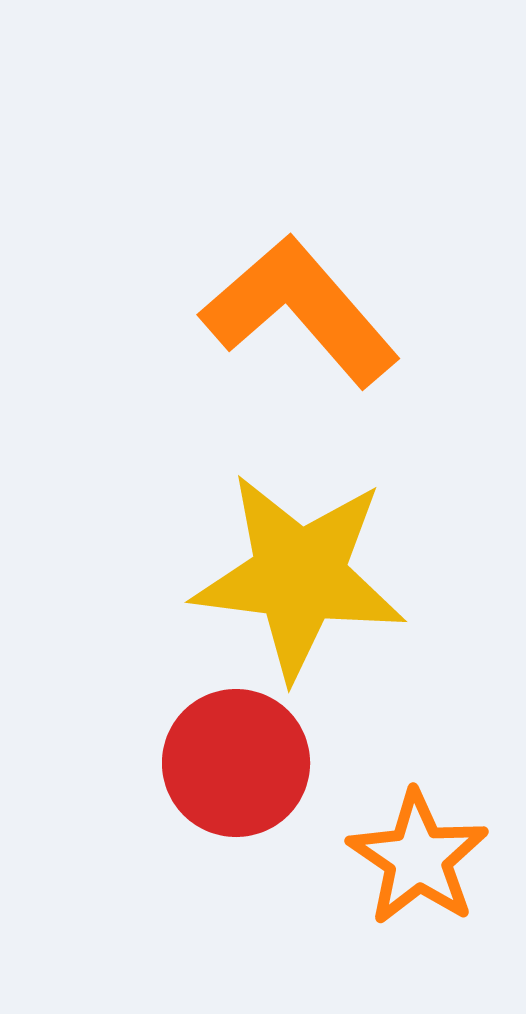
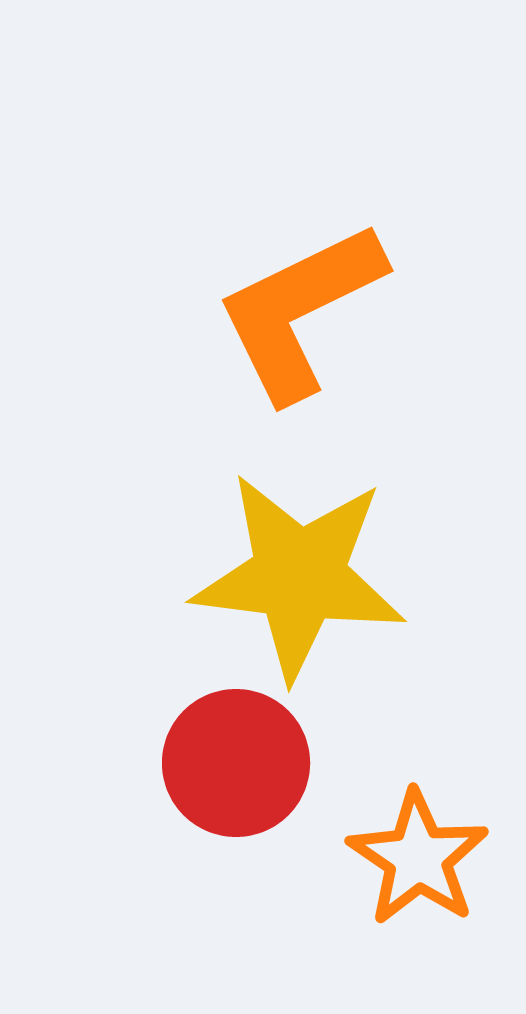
orange L-shape: rotated 75 degrees counterclockwise
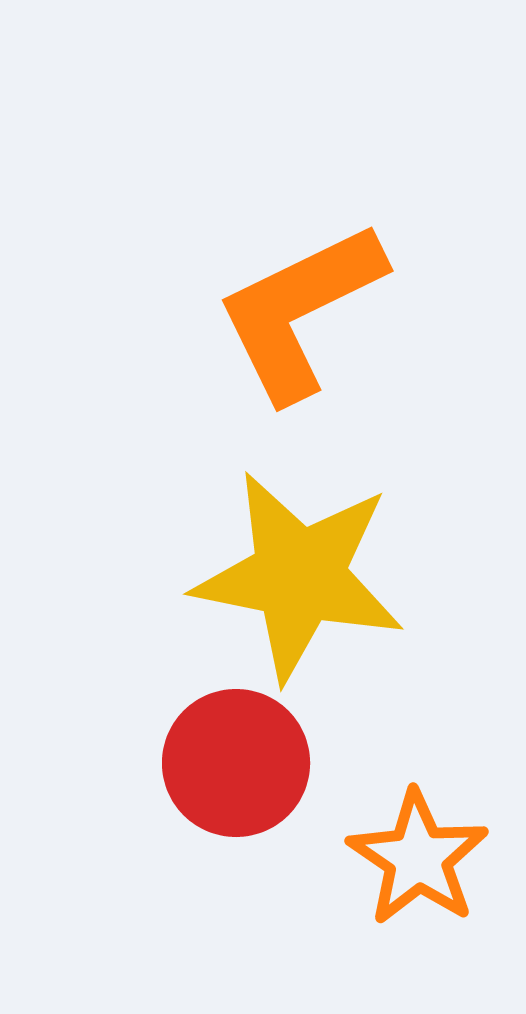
yellow star: rotated 4 degrees clockwise
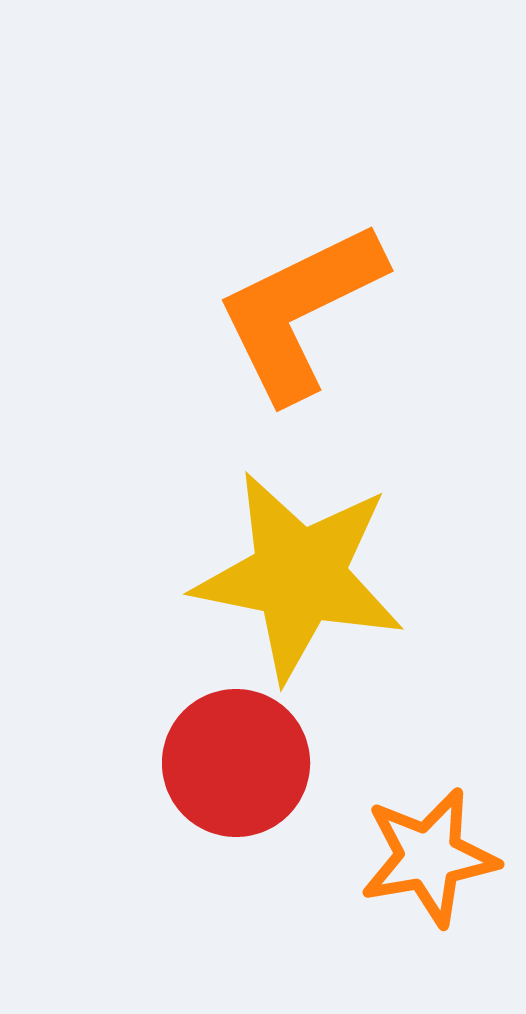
orange star: moved 11 px right, 1 px up; rotated 28 degrees clockwise
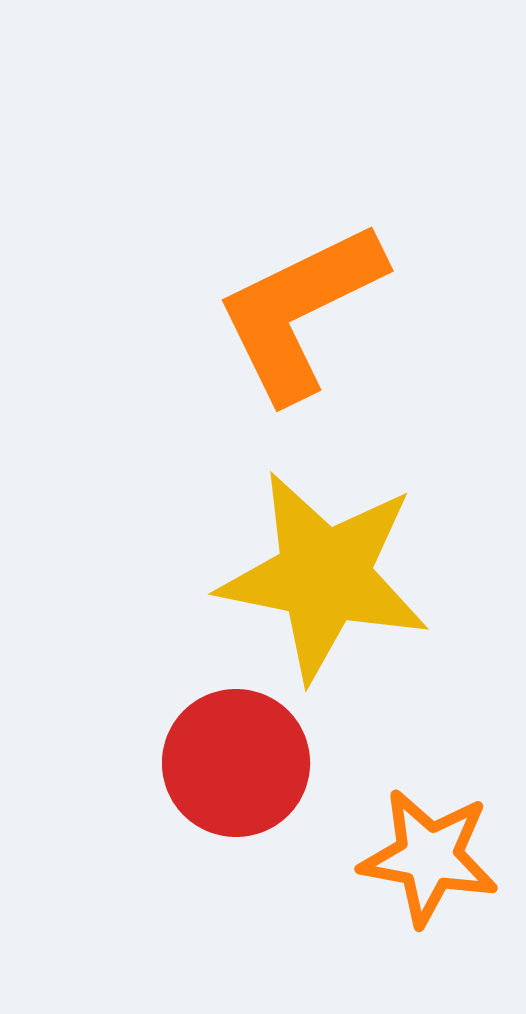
yellow star: moved 25 px right
orange star: rotated 20 degrees clockwise
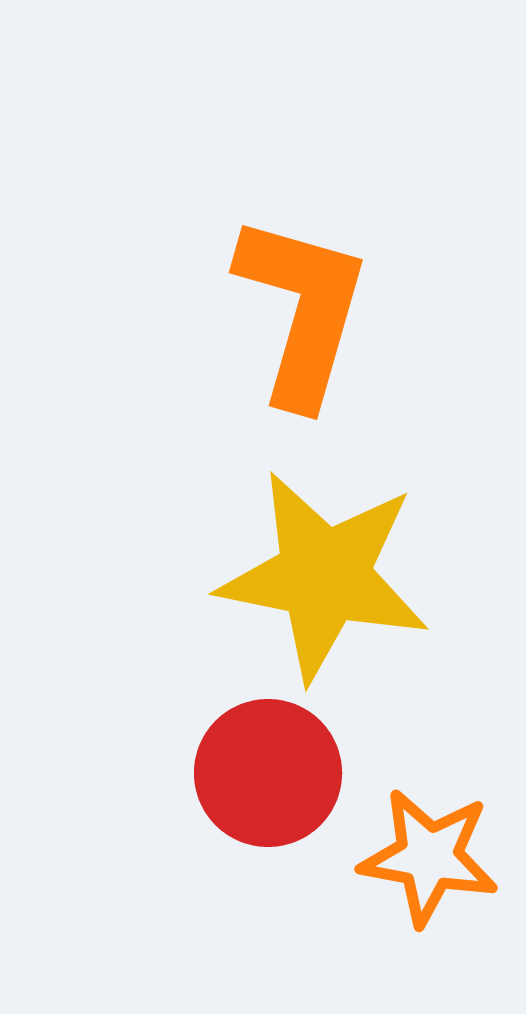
orange L-shape: moved 2 px right, 1 px up; rotated 132 degrees clockwise
red circle: moved 32 px right, 10 px down
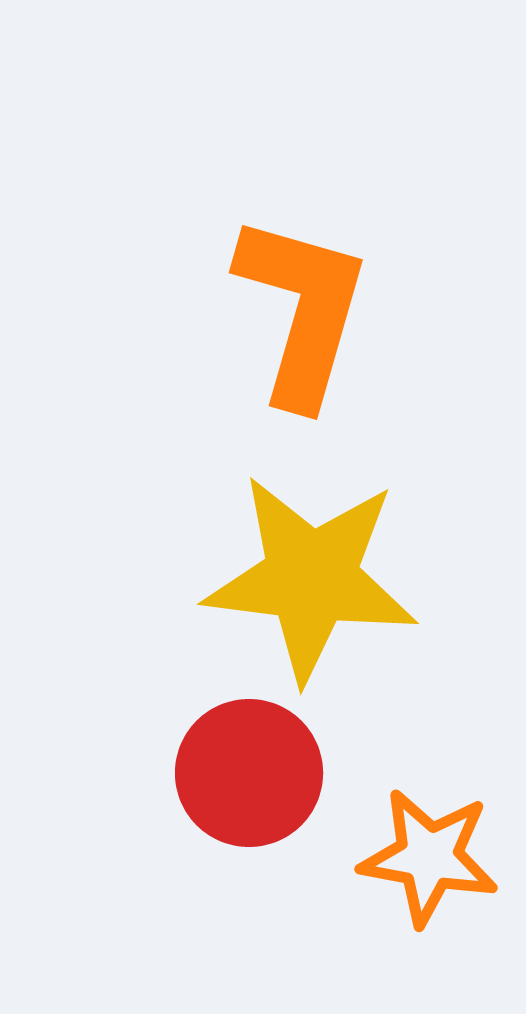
yellow star: moved 13 px left, 2 px down; rotated 4 degrees counterclockwise
red circle: moved 19 px left
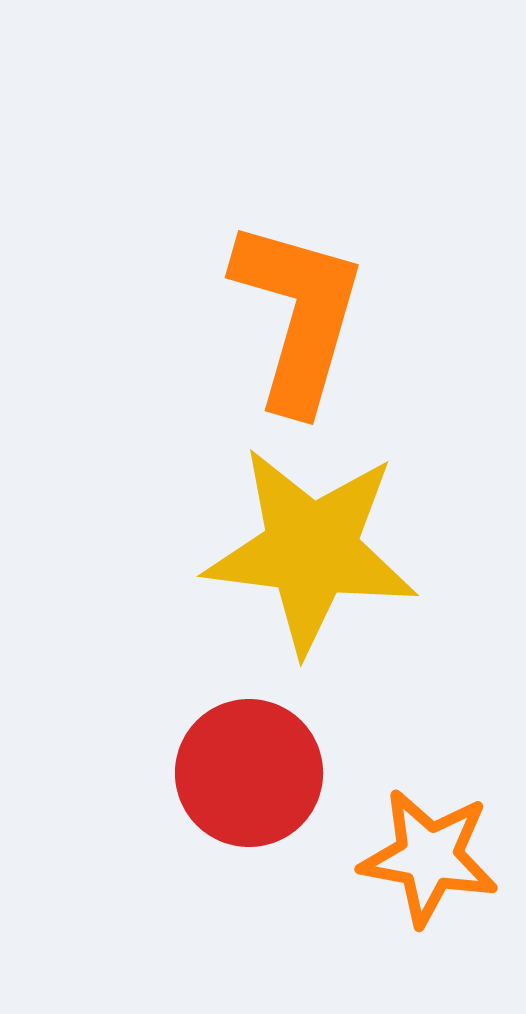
orange L-shape: moved 4 px left, 5 px down
yellow star: moved 28 px up
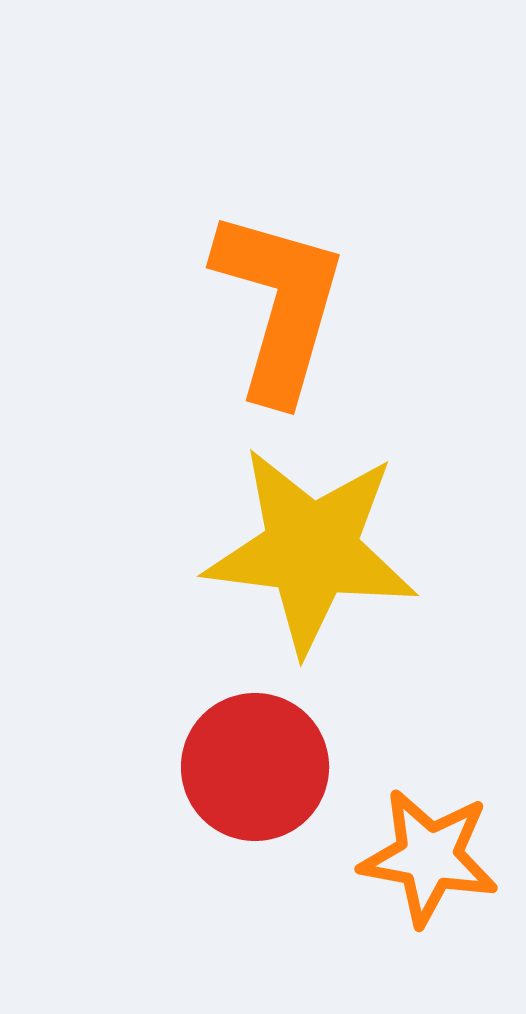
orange L-shape: moved 19 px left, 10 px up
red circle: moved 6 px right, 6 px up
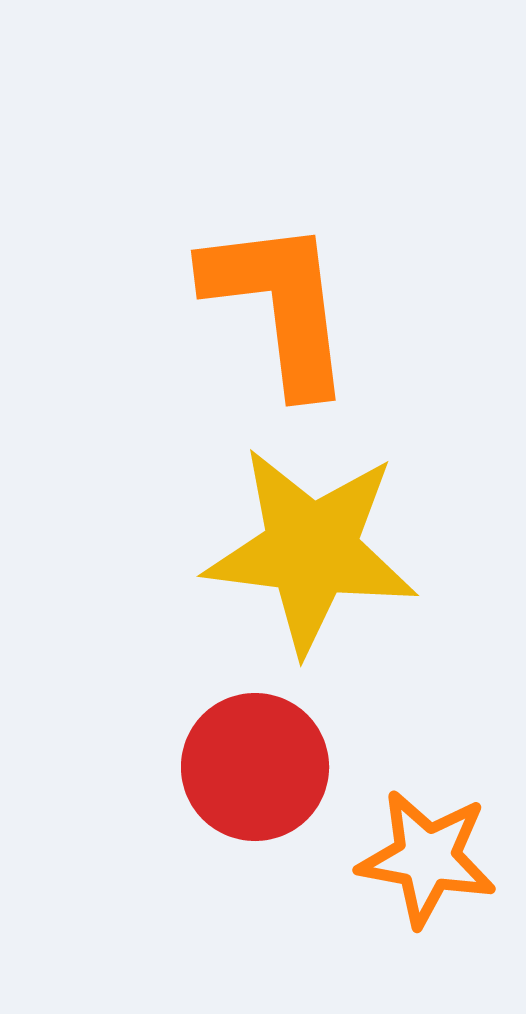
orange L-shape: rotated 23 degrees counterclockwise
orange star: moved 2 px left, 1 px down
